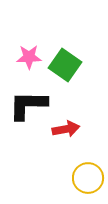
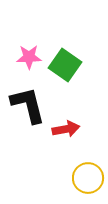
black L-shape: rotated 75 degrees clockwise
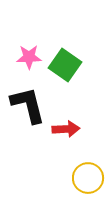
red arrow: rotated 8 degrees clockwise
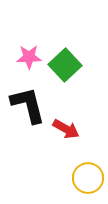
green square: rotated 12 degrees clockwise
red arrow: rotated 32 degrees clockwise
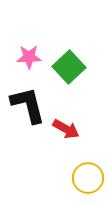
green square: moved 4 px right, 2 px down
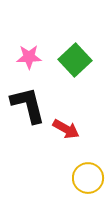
green square: moved 6 px right, 7 px up
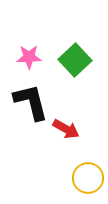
black L-shape: moved 3 px right, 3 px up
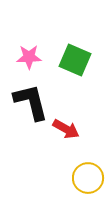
green square: rotated 24 degrees counterclockwise
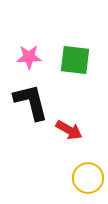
green square: rotated 16 degrees counterclockwise
red arrow: moved 3 px right, 1 px down
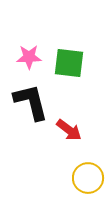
green square: moved 6 px left, 3 px down
red arrow: rotated 8 degrees clockwise
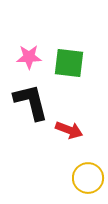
red arrow: rotated 16 degrees counterclockwise
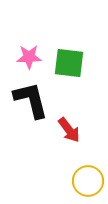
black L-shape: moved 2 px up
red arrow: rotated 32 degrees clockwise
yellow circle: moved 3 px down
